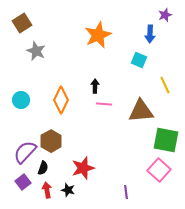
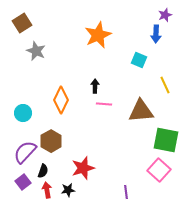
blue arrow: moved 6 px right
cyan circle: moved 2 px right, 13 px down
black semicircle: moved 3 px down
black star: rotated 24 degrees counterclockwise
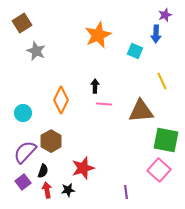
cyan square: moved 4 px left, 9 px up
yellow line: moved 3 px left, 4 px up
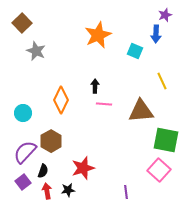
brown square: rotated 12 degrees counterclockwise
red arrow: moved 1 px down
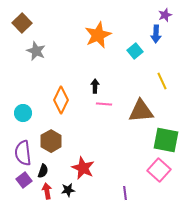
cyan square: rotated 28 degrees clockwise
purple semicircle: moved 2 px left, 1 px down; rotated 50 degrees counterclockwise
red star: rotated 30 degrees counterclockwise
purple square: moved 1 px right, 2 px up
purple line: moved 1 px left, 1 px down
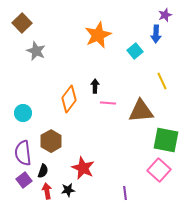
orange diamond: moved 8 px right, 1 px up; rotated 12 degrees clockwise
pink line: moved 4 px right, 1 px up
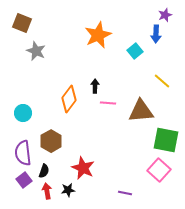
brown square: rotated 24 degrees counterclockwise
yellow line: rotated 24 degrees counterclockwise
black semicircle: moved 1 px right
purple line: rotated 72 degrees counterclockwise
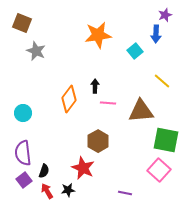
orange star: rotated 16 degrees clockwise
brown hexagon: moved 47 px right
red arrow: rotated 21 degrees counterclockwise
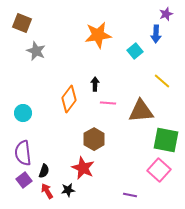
purple star: moved 1 px right, 1 px up
black arrow: moved 2 px up
brown hexagon: moved 4 px left, 2 px up
purple line: moved 5 px right, 2 px down
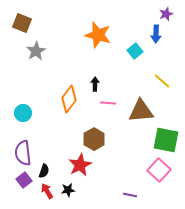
orange star: rotated 24 degrees clockwise
gray star: rotated 18 degrees clockwise
red star: moved 3 px left, 3 px up; rotated 20 degrees clockwise
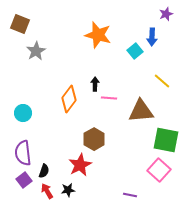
brown square: moved 2 px left, 1 px down
blue arrow: moved 4 px left, 3 px down
pink line: moved 1 px right, 5 px up
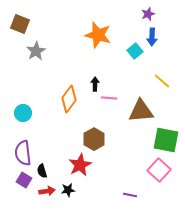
purple star: moved 18 px left
black semicircle: moved 2 px left; rotated 144 degrees clockwise
purple square: rotated 21 degrees counterclockwise
red arrow: rotated 112 degrees clockwise
